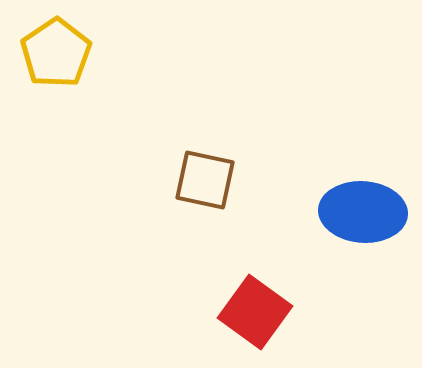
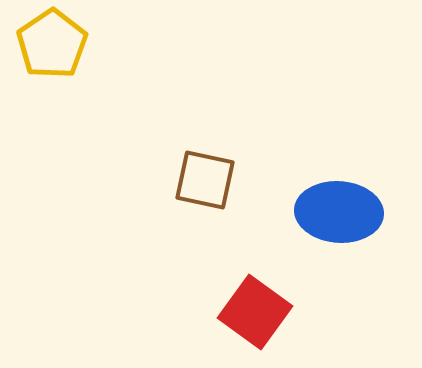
yellow pentagon: moved 4 px left, 9 px up
blue ellipse: moved 24 px left
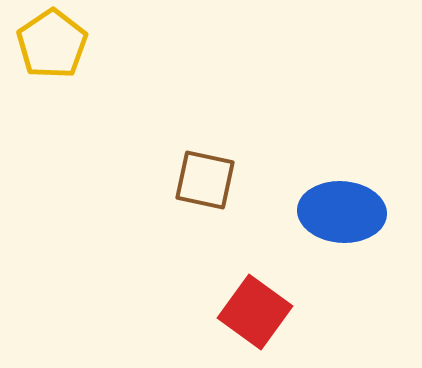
blue ellipse: moved 3 px right
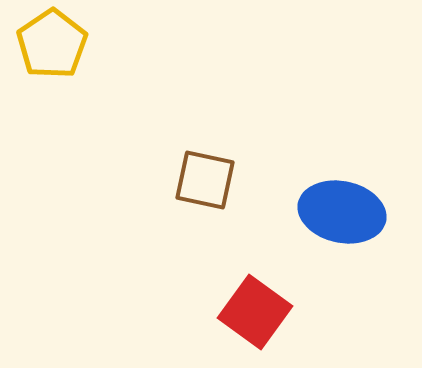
blue ellipse: rotated 8 degrees clockwise
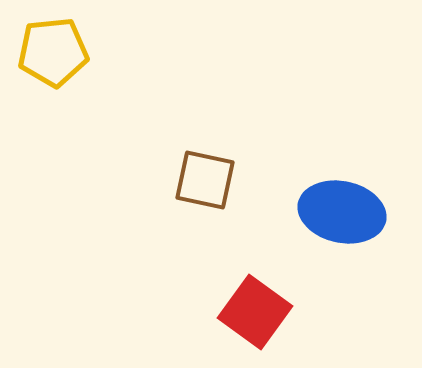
yellow pentagon: moved 1 px right, 8 px down; rotated 28 degrees clockwise
